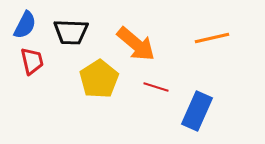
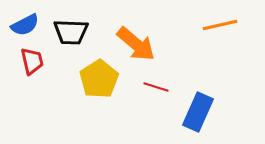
blue semicircle: rotated 36 degrees clockwise
orange line: moved 8 px right, 13 px up
blue rectangle: moved 1 px right, 1 px down
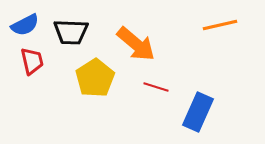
yellow pentagon: moved 4 px left, 1 px up
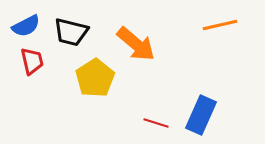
blue semicircle: moved 1 px right, 1 px down
black trapezoid: rotated 12 degrees clockwise
red line: moved 36 px down
blue rectangle: moved 3 px right, 3 px down
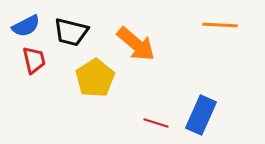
orange line: rotated 16 degrees clockwise
red trapezoid: moved 2 px right, 1 px up
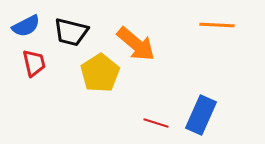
orange line: moved 3 px left
red trapezoid: moved 3 px down
yellow pentagon: moved 5 px right, 5 px up
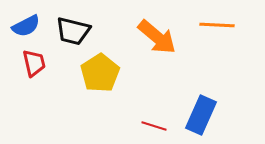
black trapezoid: moved 2 px right, 1 px up
orange arrow: moved 21 px right, 7 px up
red line: moved 2 px left, 3 px down
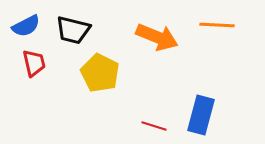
black trapezoid: moved 1 px up
orange arrow: rotated 18 degrees counterclockwise
yellow pentagon: rotated 12 degrees counterclockwise
blue rectangle: rotated 9 degrees counterclockwise
